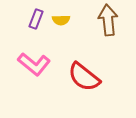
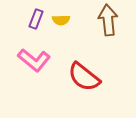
pink L-shape: moved 4 px up
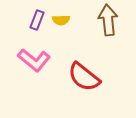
purple rectangle: moved 1 px right, 1 px down
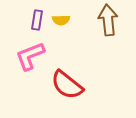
purple rectangle: rotated 12 degrees counterclockwise
pink L-shape: moved 4 px left, 4 px up; rotated 120 degrees clockwise
red semicircle: moved 17 px left, 8 px down
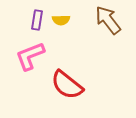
brown arrow: rotated 32 degrees counterclockwise
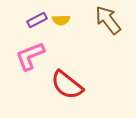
purple rectangle: rotated 54 degrees clockwise
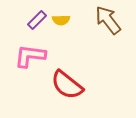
purple rectangle: rotated 18 degrees counterclockwise
pink L-shape: rotated 28 degrees clockwise
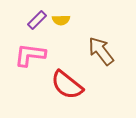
brown arrow: moved 7 px left, 31 px down
pink L-shape: moved 1 px up
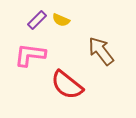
yellow semicircle: rotated 24 degrees clockwise
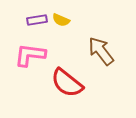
purple rectangle: rotated 36 degrees clockwise
red semicircle: moved 2 px up
